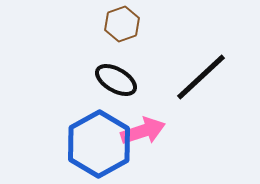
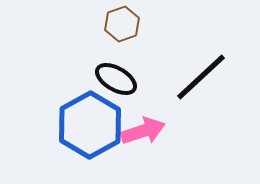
black ellipse: moved 1 px up
blue hexagon: moved 9 px left, 19 px up
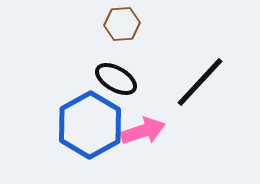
brown hexagon: rotated 16 degrees clockwise
black line: moved 1 px left, 5 px down; rotated 4 degrees counterclockwise
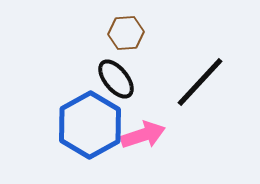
brown hexagon: moved 4 px right, 9 px down
black ellipse: rotated 21 degrees clockwise
pink arrow: moved 4 px down
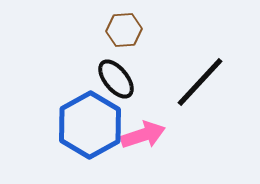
brown hexagon: moved 2 px left, 3 px up
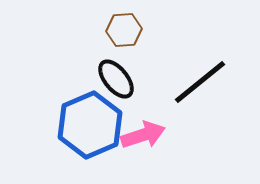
black line: rotated 8 degrees clockwise
blue hexagon: rotated 6 degrees clockwise
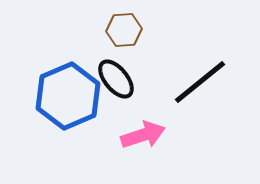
blue hexagon: moved 22 px left, 29 px up
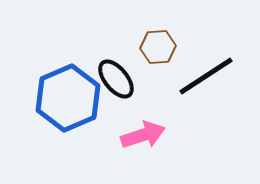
brown hexagon: moved 34 px right, 17 px down
black line: moved 6 px right, 6 px up; rotated 6 degrees clockwise
blue hexagon: moved 2 px down
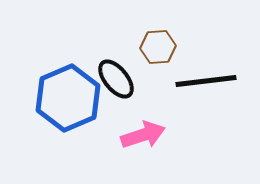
black line: moved 5 px down; rotated 26 degrees clockwise
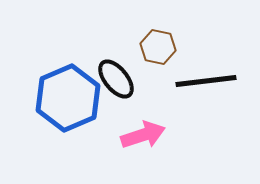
brown hexagon: rotated 16 degrees clockwise
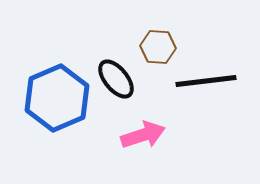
brown hexagon: rotated 8 degrees counterclockwise
blue hexagon: moved 11 px left
